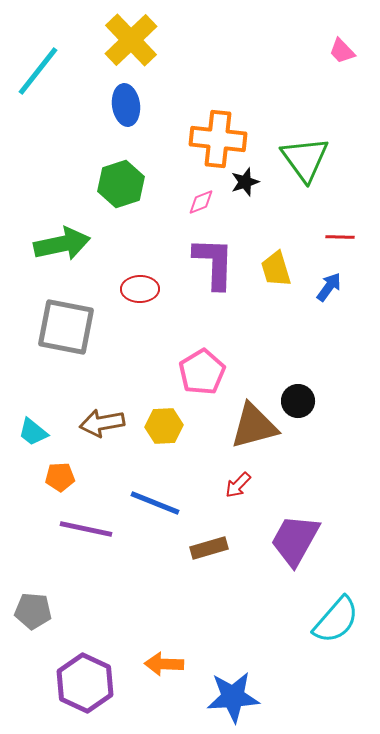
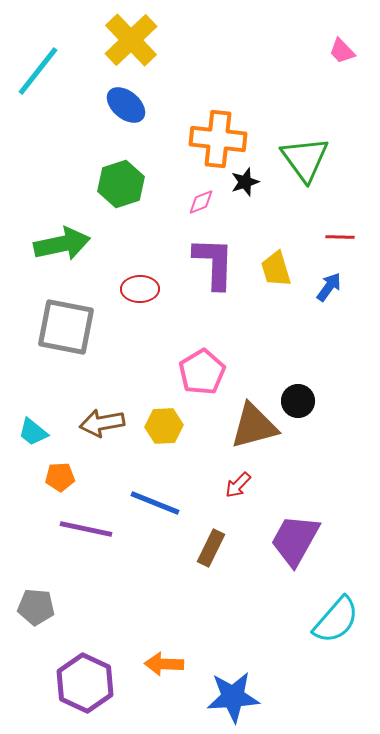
blue ellipse: rotated 42 degrees counterclockwise
brown rectangle: moved 2 px right; rotated 48 degrees counterclockwise
gray pentagon: moved 3 px right, 4 px up
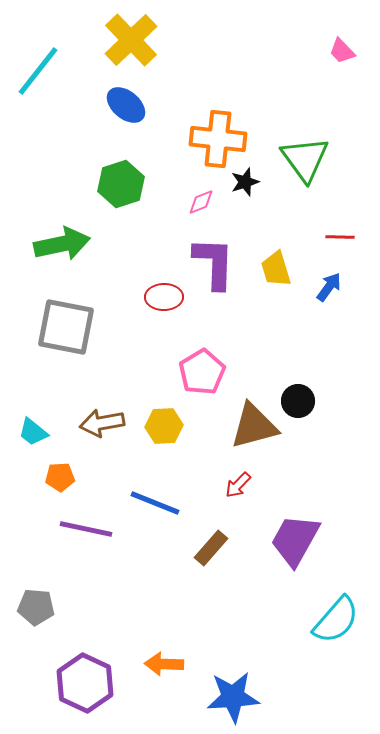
red ellipse: moved 24 px right, 8 px down
brown rectangle: rotated 15 degrees clockwise
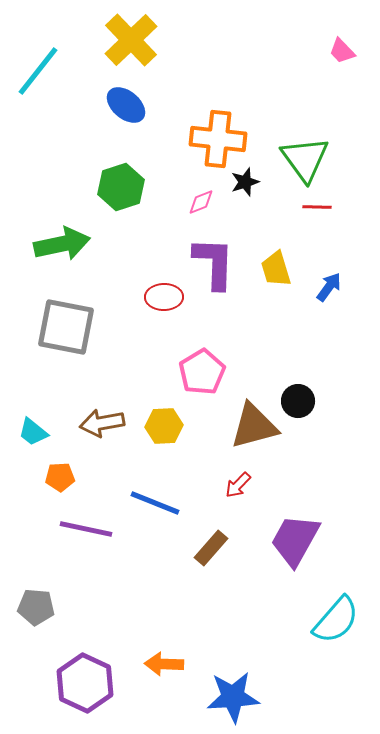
green hexagon: moved 3 px down
red line: moved 23 px left, 30 px up
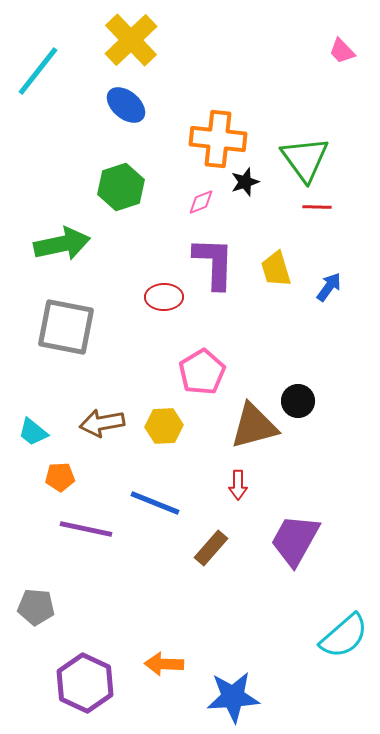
red arrow: rotated 44 degrees counterclockwise
cyan semicircle: moved 8 px right, 16 px down; rotated 8 degrees clockwise
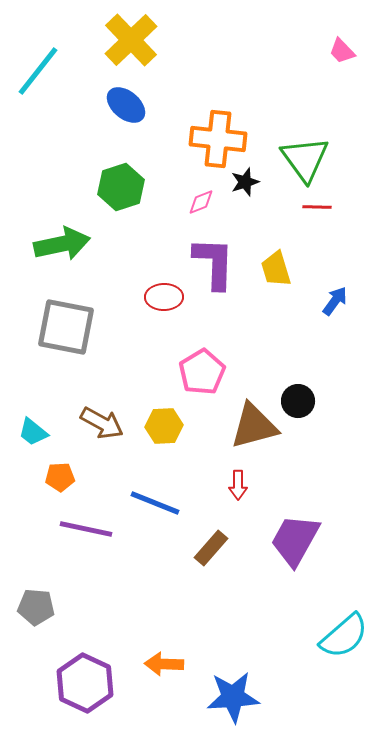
blue arrow: moved 6 px right, 14 px down
brown arrow: rotated 141 degrees counterclockwise
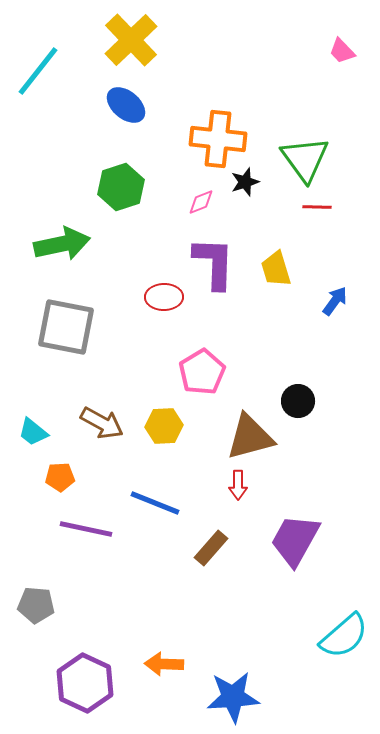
brown triangle: moved 4 px left, 11 px down
gray pentagon: moved 2 px up
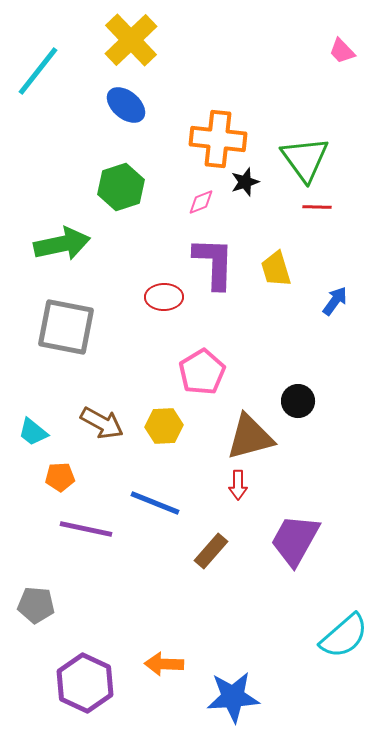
brown rectangle: moved 3 px down
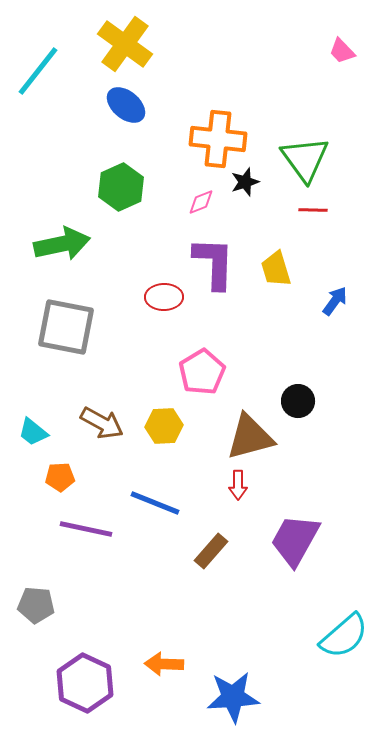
yellow cross: moved 6 px left, 4 px down; rotated 10 degrees counterclockwise
green hexagon: rotated 6 degrees counterclockwise
red line: moved 4 px left, 3 px down
